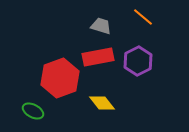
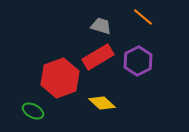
red rectangle: rotated 20 degrees counterclockwise
yellow diamond: rotated 8 degrees counterclockwise
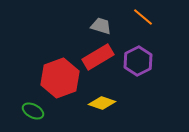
yellow diamond: rotated 24 degrees counterclockwise
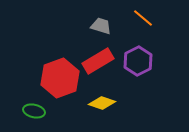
orange line: moved 1 px down
red rectangle: moved 4 px down
green ellipse: moved 1 px right; rotated 15 degrees counterclockwise
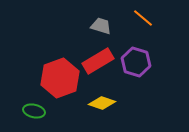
purple hexagon: moved 2 px left, 1 px down; rotated 16 degrees counterclockwise
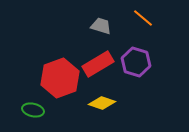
red rectangle: moved 3 px down
green ellipse: moved 1 px left, 1 px up
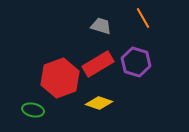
orange line: rotated 20 degrees clockwise
yellow diamond: moved 3 px left
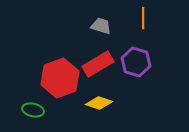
orange line: rotated 30 degrees clockwise
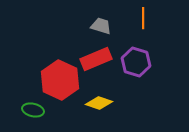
red rectangle: moved 2 px left, 5 px up; rotated 8 degrees clockwise
red hexagon: moved 2 px down; rotated 15 degrees counterclockwise
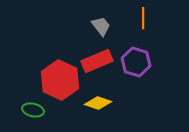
gray trapezoid: rotated 35 degrees clockwise
red rectangle: moved 1 px right, 2 px down
yellow diamond: moved 1 px left
